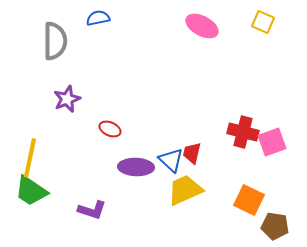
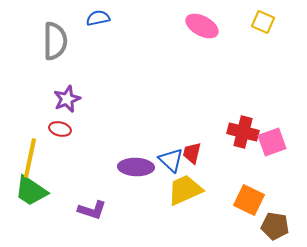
red ellipse: moved 50 px left; rotated 10 degrees counterclockwise
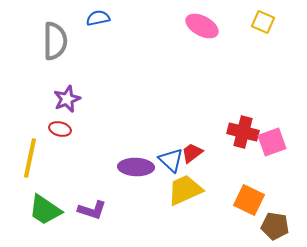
red trapezoid: rotated 40 degrees clockwise
green trapezoid: moved 14 px right, 19 px down
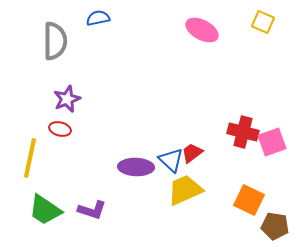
pink ellipse: moved 4 px down
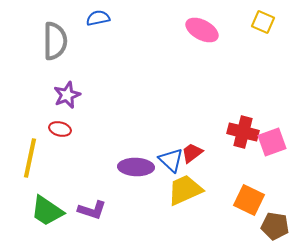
purple star: moved 4 px up
green trapezoid: moved 2 px right, 1 px down
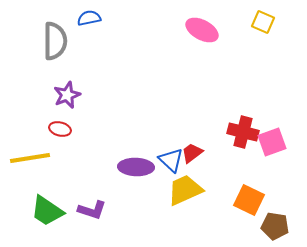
blue semicircle: moved 9 px left
yellow line: rotated 69 degrees clockwise
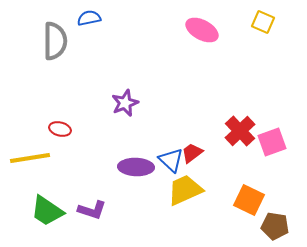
purple star: moved 58 px right, 8 px down
red cross: moved 3 px left, 1 px up; rotated 32 degrees clockwise
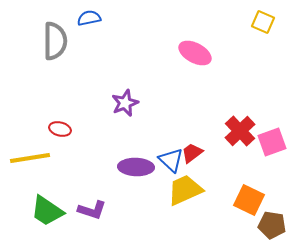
pink ellipse: moved 7 px left, 23 px down
brown pentagon: moved 3 px left, 1 px up
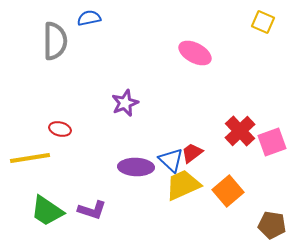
yellow trapezoid: moved 2 px left, 5 px up
orange square: moved 21 px left, 9 px up; rotated 24 degrees clockwise
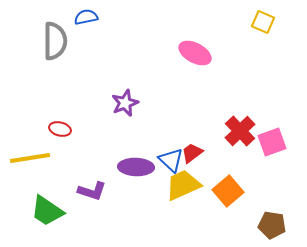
blue semicircle: moved 3 px left, 1 px up
purple L-shape: moved 19 px up
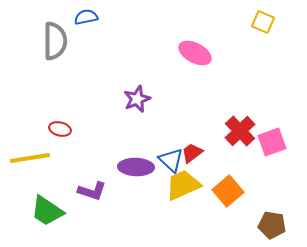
purple star: moved 12 px right, 4 px up
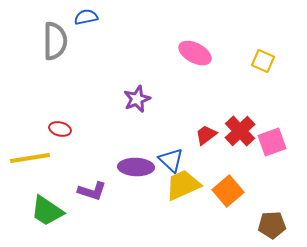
yellow square: moved 39 px down
red trapezoid: moved 14 px right, 18 px up
brown pentagon: rotated 12 degrees counterclockwise
